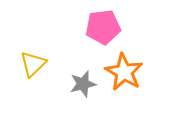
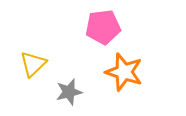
orange star: rotated 12 degrees counterclockwise
gray star: moved 14 px left, 8 px down
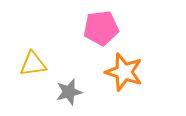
pink pentagon: moved 2 px left, 1 px down
yellow triangle: rotated 36 degrees clockwise
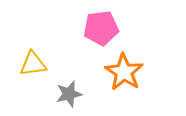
orange star: rotated 15 degrees clockwise
gray star: moved 2 px down
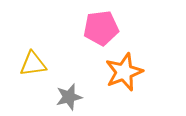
orange star: rotated 18 degrees clockwise
gray star: moved 3 px down
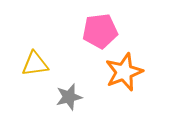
pink pentagon: moved 1 px left, 3 px down
yellow triangle: moved 2 px right
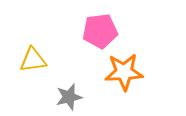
yellow triangle: moved 2 px left, 4 px up
orange star: rotated 18 degrees clockwise
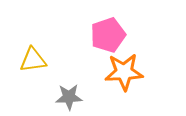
pink pentagon: moved 8 px right, 4 px down; rotated 12 degrees counterclockwise
gray star: rotated 12 degrees clockwise
